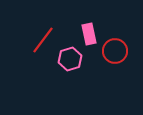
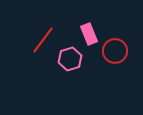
pink rectangle: rotated 10 degrees counterclockwise
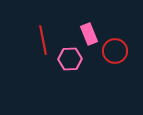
red line: rotated 48 degrees counterclockwise
pink hexagon: rotated 15 degrees clockwise
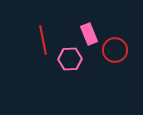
red circle: moved 1 px up
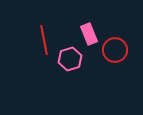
red line: moved 1 px right
pink hexagon: rotated 15 degrees counterclockwise
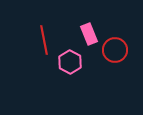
pink hexagon: moved 3 px down; rotated 15 degrees counterclockwise
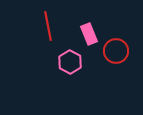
red line: moved 4 px right, 14 px up
red circle: moved 1 px right, 1 px down
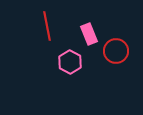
red line: moved 1 px left
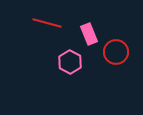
red line: moved 3 px up; rotated 64 degrees counterclockwise
red circle: moved 1 px down
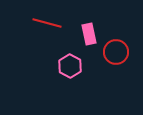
pink rectangle: rotated 10 degrees clockwise
pink hexagon: moved 4 px down
